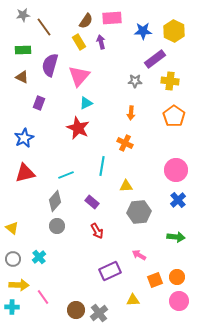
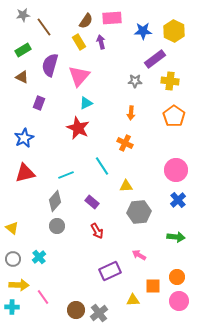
green rectangle at (23, 50): rotated 28 degrees counterclockwise
cyan line at (102, 166): rotated 42 degrees counterclockwise
orange square at (155, 280): moved 2 px left, 6 px down; rotated 21 degrees clockwise
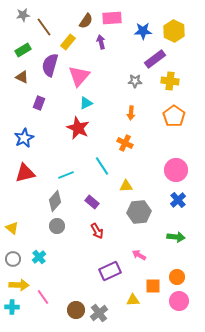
yellow rectangle at (79, 42): moved 11 px left; rotated 70 degrees clockwise
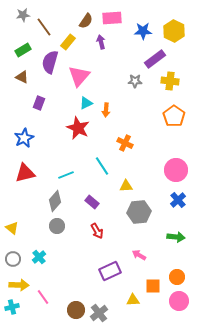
purple semicircle at (50, 65): moved 3 px up
orange arrow at (131, 113): moved 25 px left, 3 px up
cyan cross at (12, 307): rotated 16 degrees counterclockwise
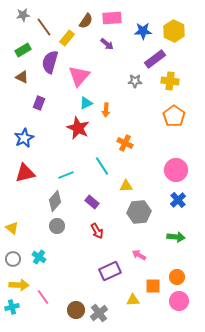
yellow rectangle at (68, 42): moved 1 px left, 4 px up
purple arrow at (101, 42): moved 6 px right, 2 px down; rotated 144 degrees clockwise
cyan cross at (39, 257): rotated 16 degrees counterclockwise
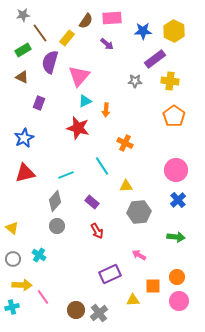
brown line at (44, 27): moved 4 px left, 6 px down
cyan triangle at (86, 103): moved 1 px left, 2 px up
red star at (78, 128): rotated 10 degrees counterclockwise
cyan cross at (39, 257): moved 2 px up
purple rectangle at (110, 271): moved 3 px down
yellow arrow at (19, 285): moved 3 px right
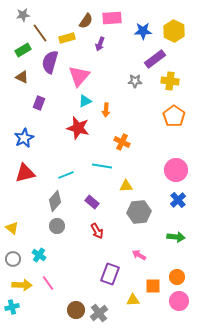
yellow rectangle at (67, 38): rotated 35 degrees clockwise
purple arrow at (107, 44): moved 7 px left; rotated 72 degrees clockwise
orange cross at (125, 143): moved 3 px left, 1 px up
cyan line at (102, 166): rotated 48 degrees counterclockwise
purple rectangle at (110, 274): rotated 45 degrees counterclockwise
pink line at (43, 297): moved 5 px right, 14 px up
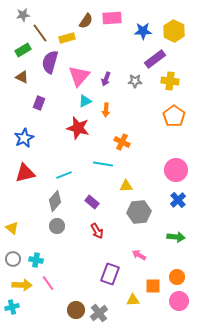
purple arrow at (100, 44): moved 6 px right, 35 px down
cyan line at (102, 166): moved 1 px right, 2 px up
cyan line at (66, 175): moved 2 px left
cyan cross at (39, 255): moved 3 px left, 5 px down; rotated 24 degrees counterclockwise
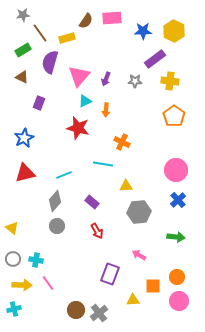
cyan cross at (12, 307): moved 2 px right, 2 px down
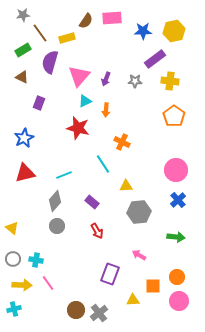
yellow hexagon at (174, 31): rotated 20 degrees clockwise
cyan line at (103, 164): rotated 48 degrees clockwise
